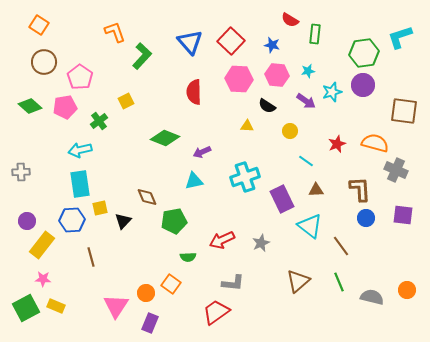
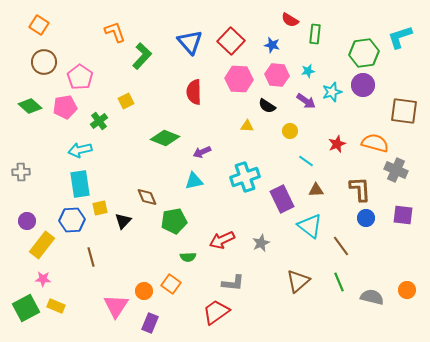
orange circle at (146, 293): moved 2 px left, 2 px up
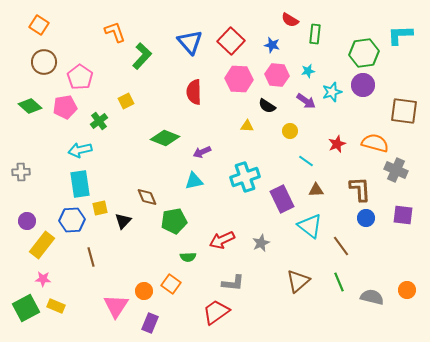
cyan L-shape at (400, 37): moved 2 px up; rotated 16 degrees clockwise
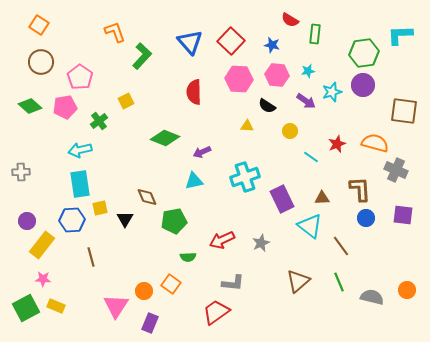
brown circle at (44, 62): moved 3 px left
cyan line at (306, 161): moved 5 px right, 4 px up
brown triangle at (316, 190): moved 6 px right, 8 px down
black triangle at (123, 221): moved 2 px right, 2 px up; rotated 12 degrees counterclockwise
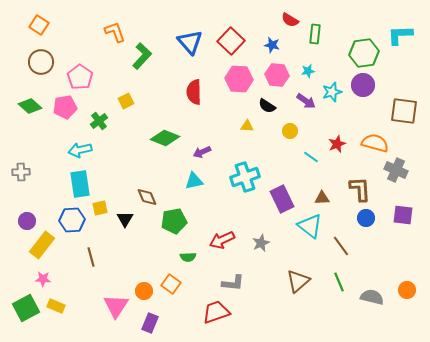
red trapezoid at (216, 312): rotated 16 degrees clockwise
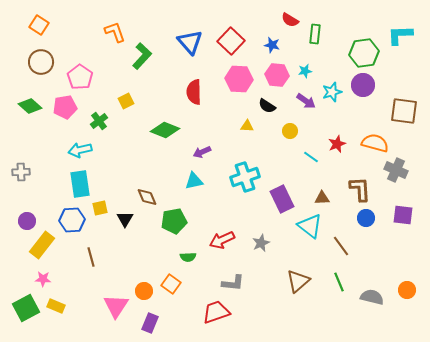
cyan star at (308, 71): moved 3 px left
green diamond at (165, 138): moved 8 px up
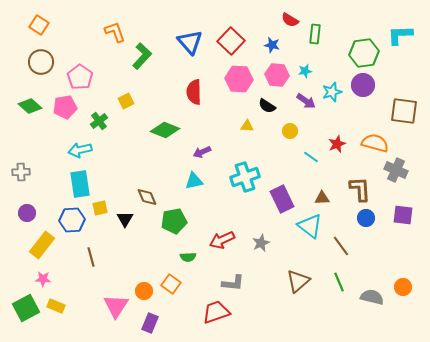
purple circle at (27, 221): moved 8 px up
orange circle at (407, 290): moved 4 px left, 3 px up
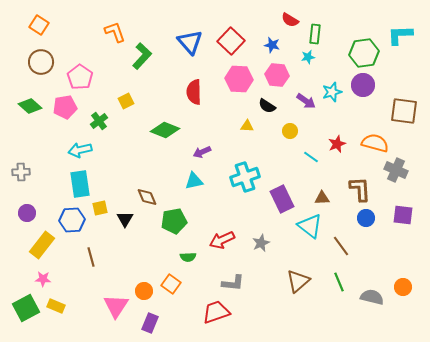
cyan star at (305, 71): moved 3 px right, 14 px up
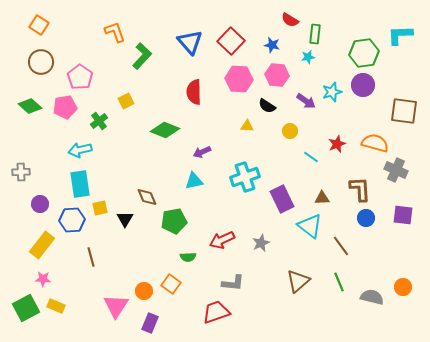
purple circle at (27, 213): moved 13 px right, 9 px up
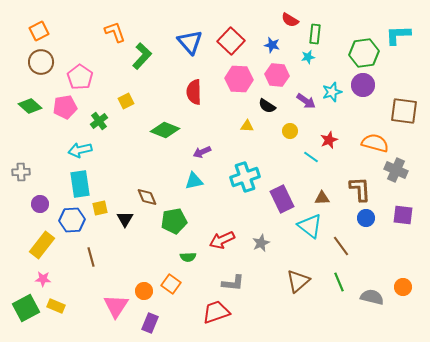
orange square at (39, 25): moved 6 px down; rotated 30 degrees clockwise
cyan L-shape at (400, 35): moved 2 px left
red star at (337, 144): moved 8 px left, 4 px up
